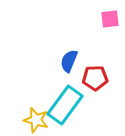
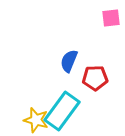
pink square: moved 1 px right, 1 px up
cyan rectangle: moved 3 px left, 6 px down
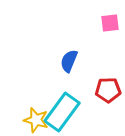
pink square: moved 1 px left, 5 px down
red pentagon: moved 13 px right, 12 px down
cyan rectangle: moved 1 px down
